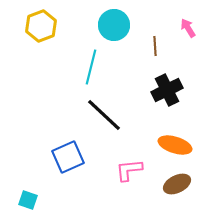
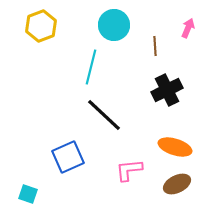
pink arrow: rotated 54 degrees clockwise
orange ellipse: moved 2 px down
cyan square: moved 6 px up
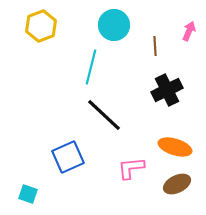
pink arrow: moved 1 px right, 3 px down
pink L-shape: moved 2 px right, 2 px up
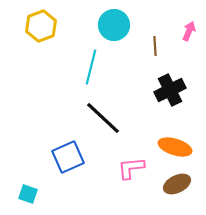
black cross: moved 3 px right
black line: moved 1 px left, 3 px down
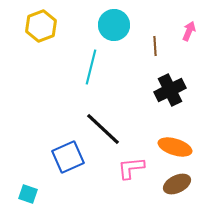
black line: moved 11 px down
